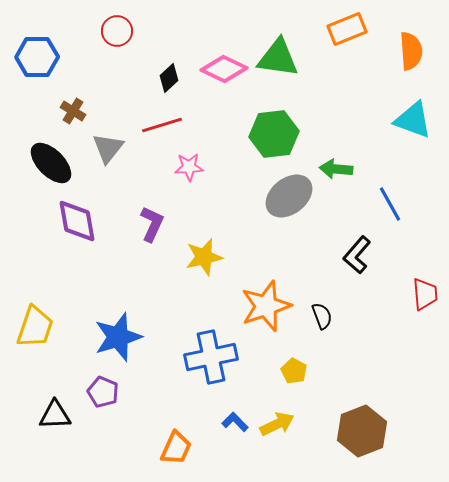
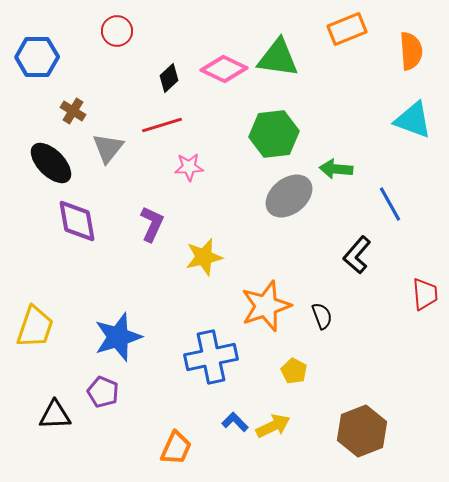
yellow arrow: moved 4 px left, 2 px down
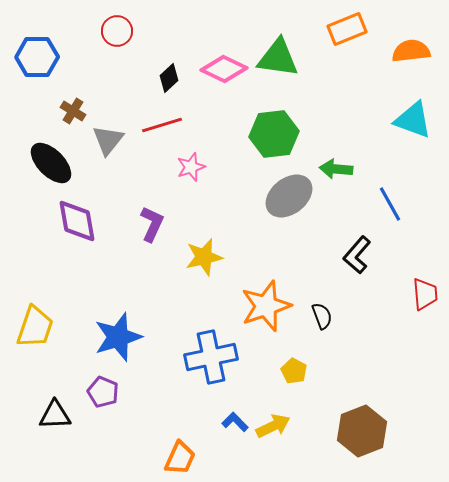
orange semicircle: rotated 93 degrees counterclockwise
gray triangle: moved 8 px up
pink star: moved 2 px right; rotated 16 degrees counterclockwise
orange trapezoid: moved 4 px right, 10 px down
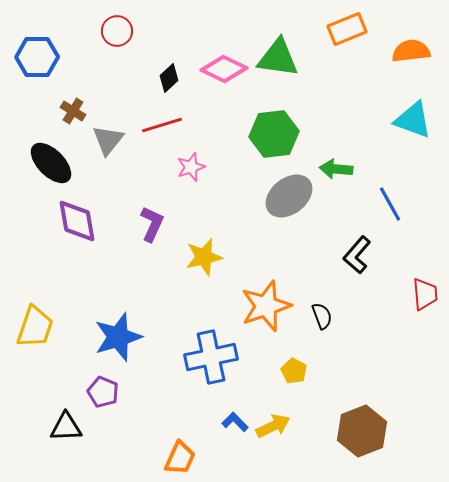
black triangle: moved 11 px right, 12 px down
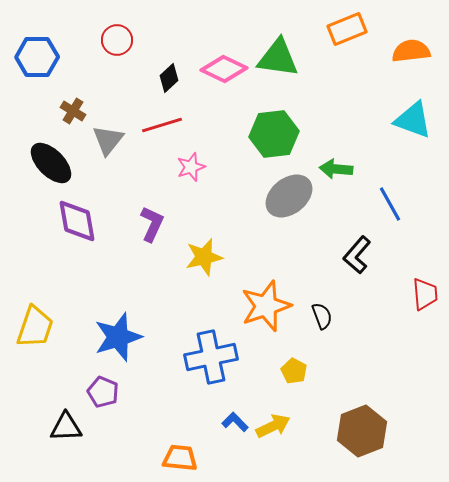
red circle: moved 9 px down
orange trapezoid: rotated 108 degrees counterclockwise
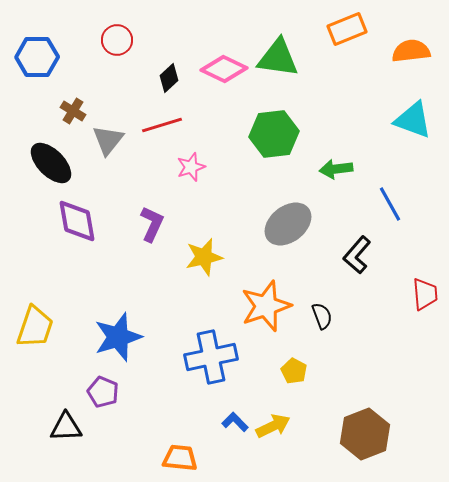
green arrow: rotated 12 degrees counterclockwise
gray ellipse: moved 1 px left, 28 px down
brown hexagon: moved 3 px right, 3 px down
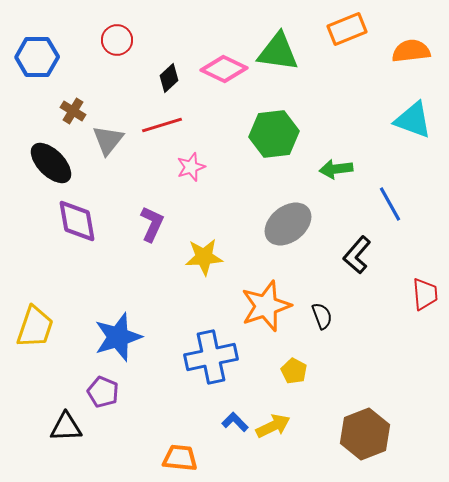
green triangle: moved 6 px up
yellow star: rotated 9 degrees clockwise
